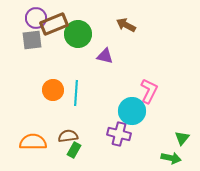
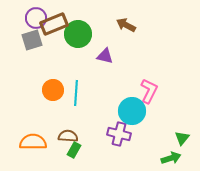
gray square: rotated 10 degrees counterclockwise
brown semicircle: rotated 12 degrees clockwise
green arrow: rotated 30 degrees counterclockwise
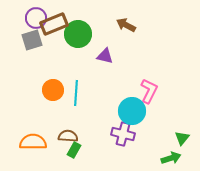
purple cross: moved 4 px right
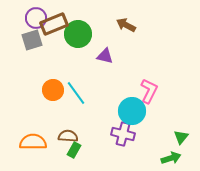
cyan line: rotated 40 degrees counterclockwise
green triangle: moved 1 px left, 1 px up
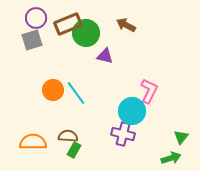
brown rectangle: moved 14 px right
green circle: moved 8 px right, 1 px up
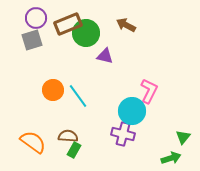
cyan line: moved 2 px right, 3 px down
green triangle: moved 2 px right
orange semicircle: rotated 36 degrees clockwise
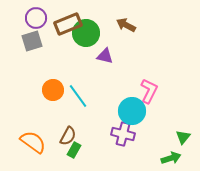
gray square: moved 1 px down
brown semicircle: rotated 114 degrees clockwise
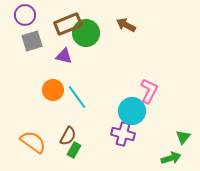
purple circle: moved 11 px left, 3 px up
purple triangle: moved 41 px left
cyan line: moved 1 px left, 1 px down
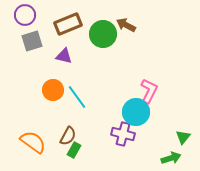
green circle: moved 17 px right, 1 px down
cyan circle: moved 4 px right, 1 px down
